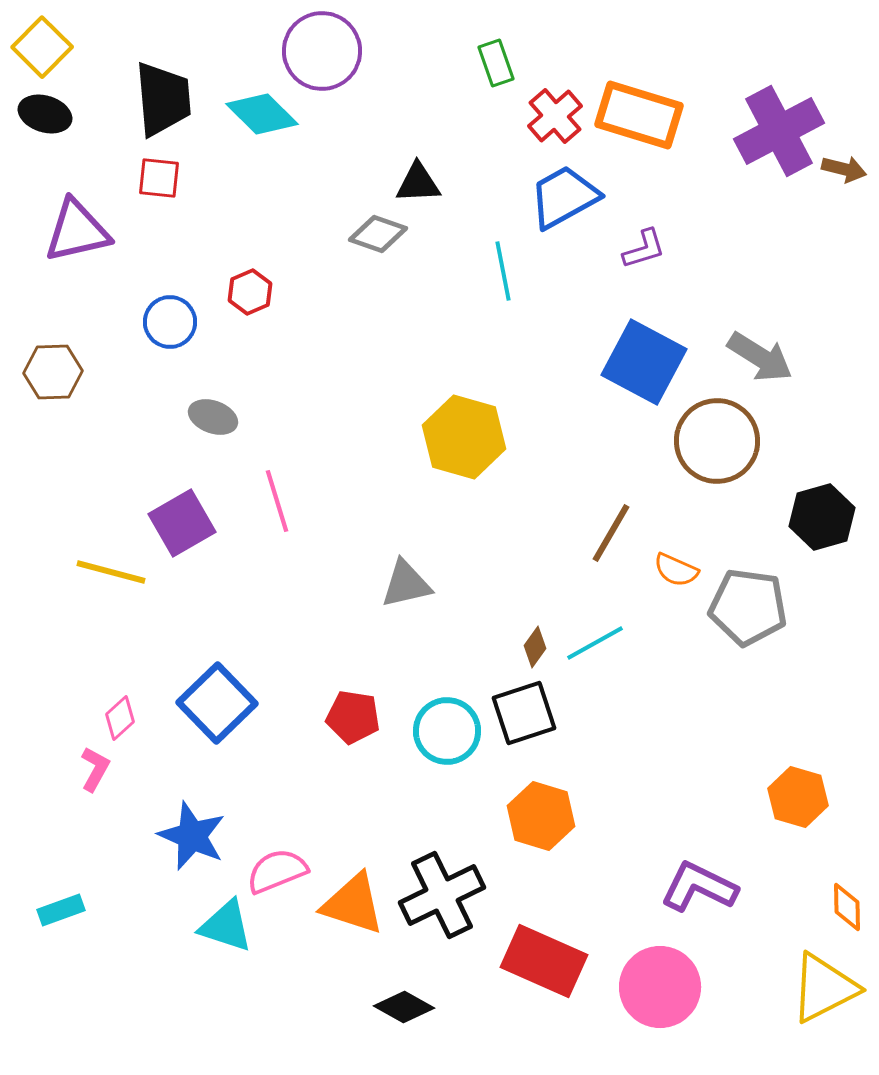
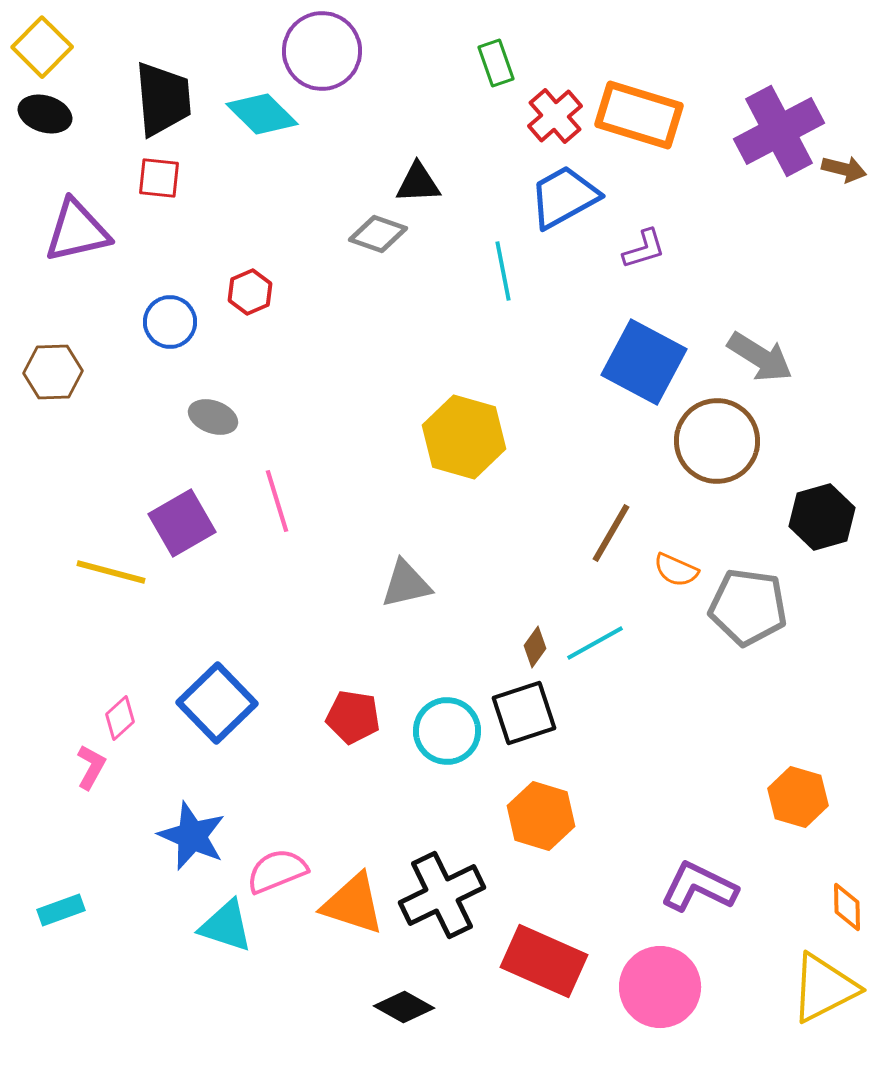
pink L-shape at (95, 769): moved 4 px left, 2 px up
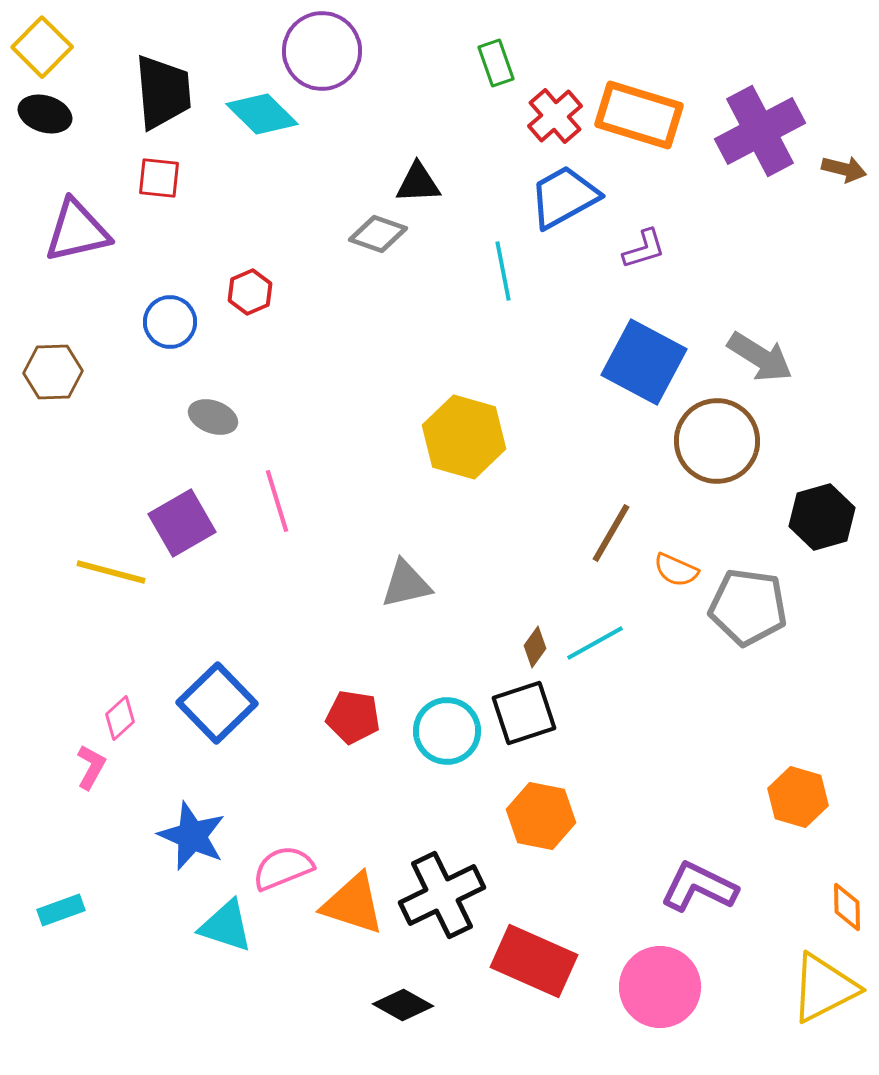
black trapezoid at (163, 99): moved 7 px up
purple cross at (779, 131): moved 19 px left
orange hexagon at (541, 816): rotated 6 degrees counterclockwise
pink semicircle at (277, 871): moved 6 px right, 3 px up
red rectangle at (544, 961): moved 10 px left
black diamond at (404, 1007): moved 1 px left, 2 px up
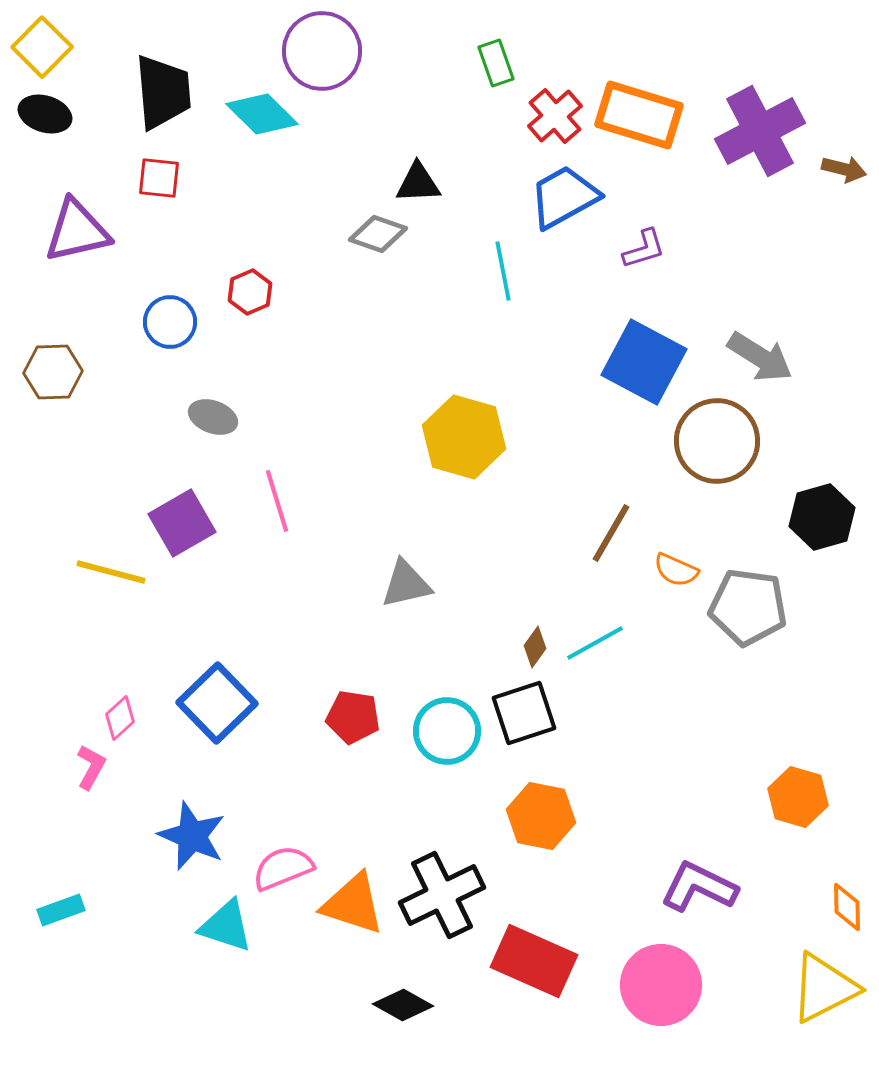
pink circle at (660, 987): moved 1 px right, 2 px up
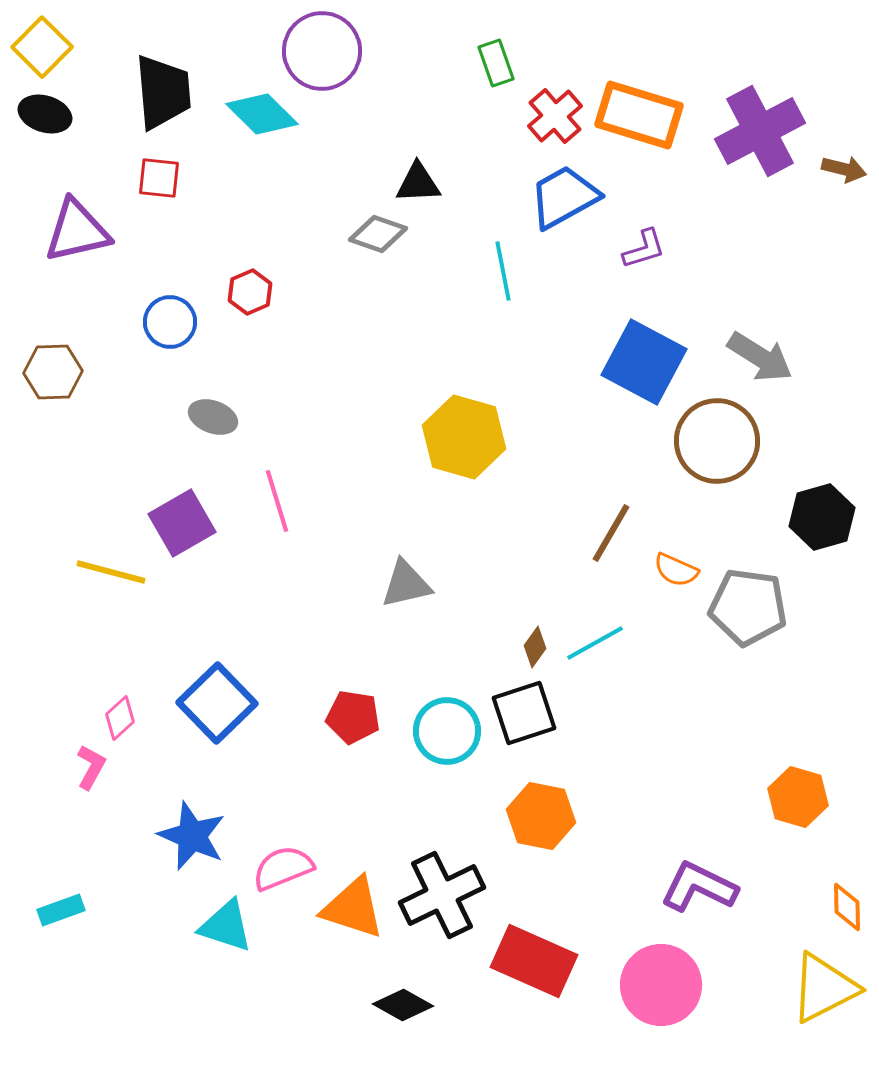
orange triangle at (353, 904): moved 4 px down
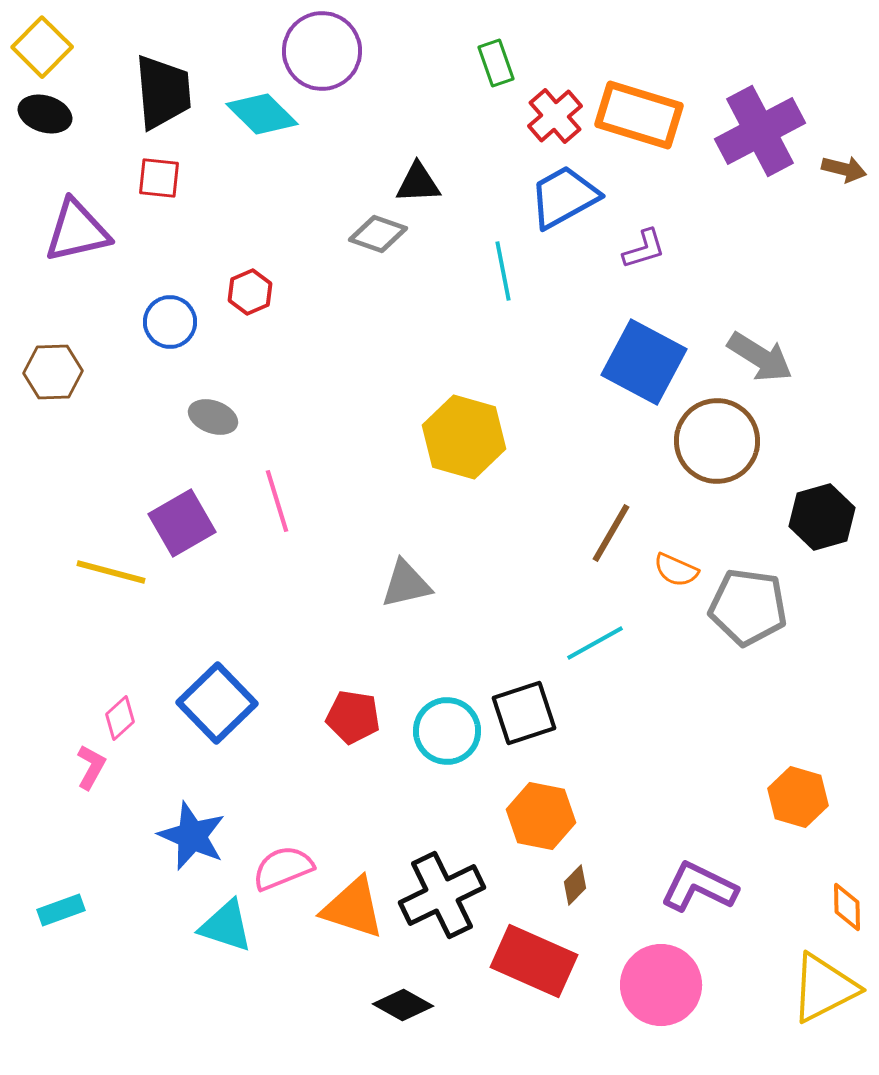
brown diamond at (535, 647): moved 40 px right, 238 px down; rotated 9 degrees clockwise
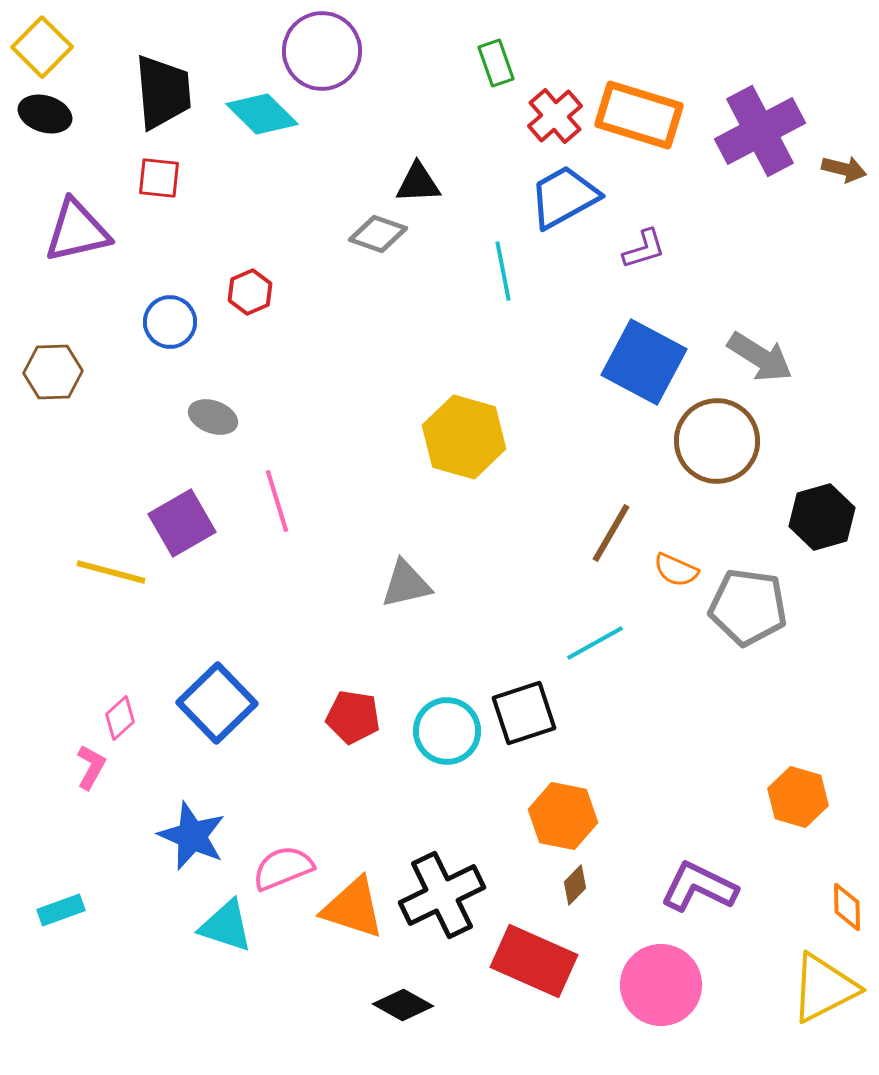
orange hexagon at (541, 816): moved 22 px right
